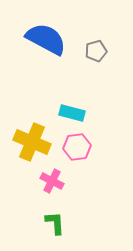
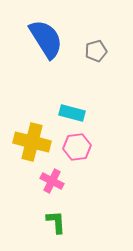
blue semicircle: rotated 30 degrees clockwise
yellow cross: rotated 9 degrees counterclockwise
green L-shape: moved 1 px right, 1 px up
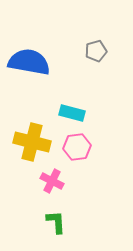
blue semicircle: moved 17 px left, 23 px down; rotated 48 degrees counterclockwise
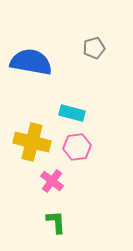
gray pentagon: moved 2 px left, 3 px up
blue semicircle: moved 2 px right
pink cross: rotated 10 degrees clockwise
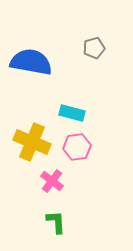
yellow cross: rotated 9 degrees clockwise
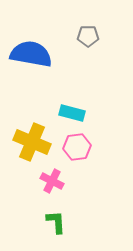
gray pentagon: moved 6 px left, 12 px up; rotated 15 degrees clockwise
blue semicircle: moved 8 px up
pink cross: rotated 10 degrees counterclockwise
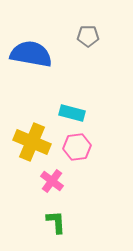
pink cross: rotated 10 degrees clockwise
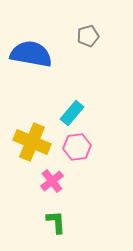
gray pentagon: rotated 15 degrees counterclockwise
cyan rectangle: rotated 65 degrees counterclockwise
pink cross: rotated 15 degrees clockwise
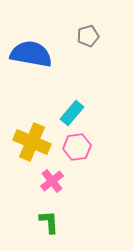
green L-shape: moved 7 px left
